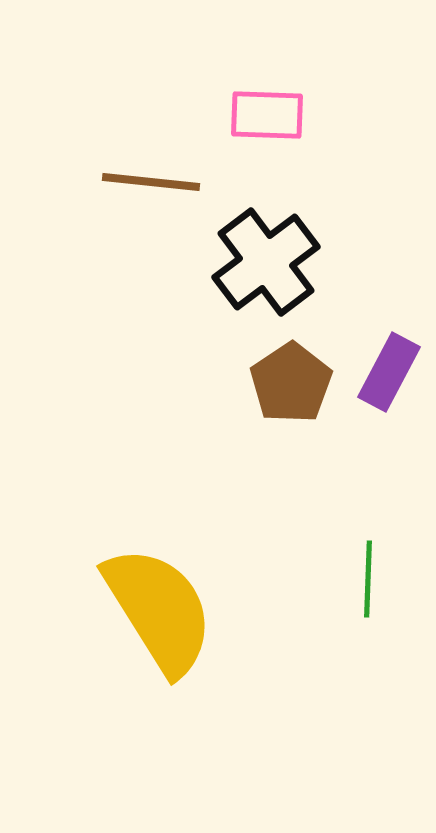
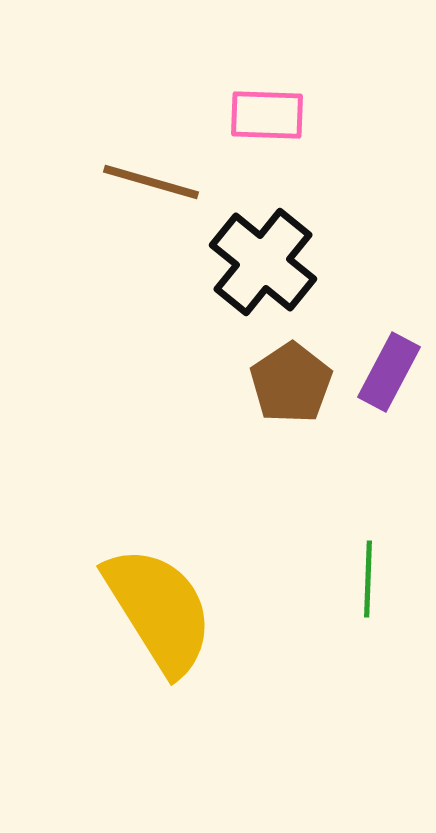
brown line: rotated 10 degrees clockwise
black cross: moved 3 px left; rotated 14 degrees counterclockwise
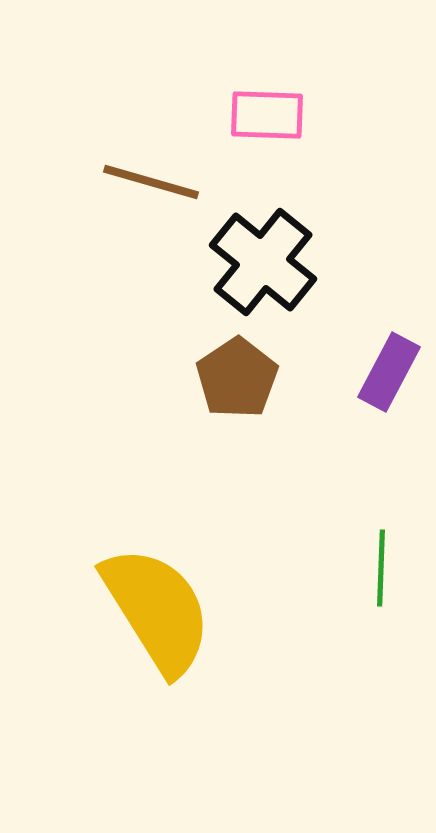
brown pentagon: moved 54 px left, 5 px up
green line: moved 13 px right, 11 px up
yellow semicircle: moved 2 px left
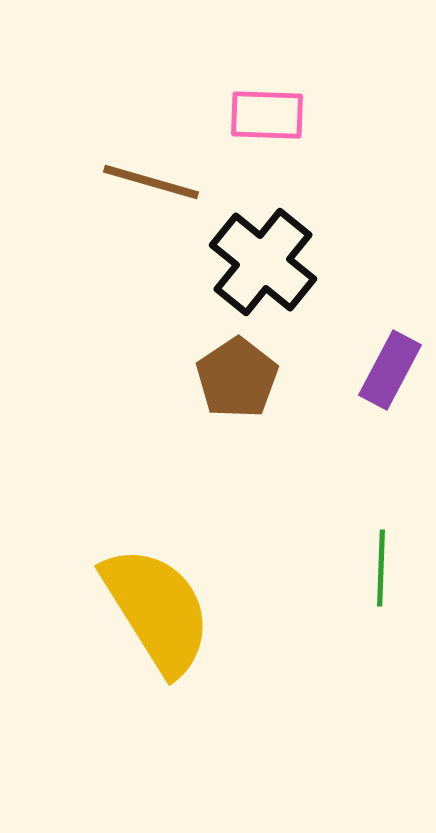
purple rectangle: moved 1 px right, 2 px up
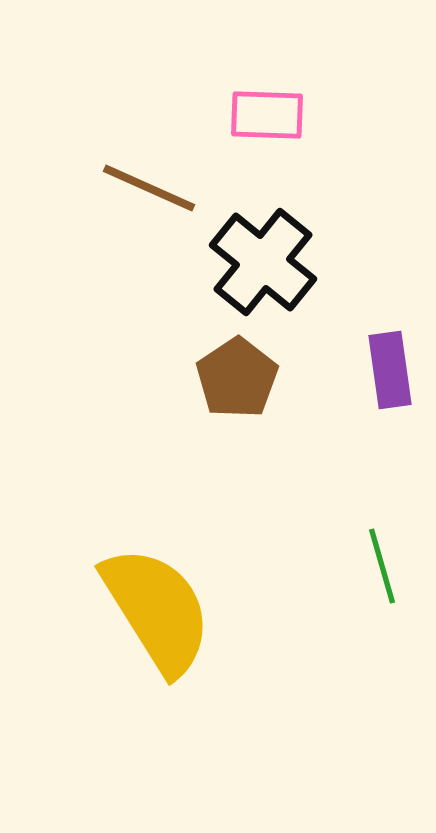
brown line: moved 2 px left, 6 px down; rotated 8 degrees clockwise
purple rectangle: rotated 36 degrees counterclockwise
green line: moved 1 px right, 2 px up; rotated 18 degrees counterclockwise
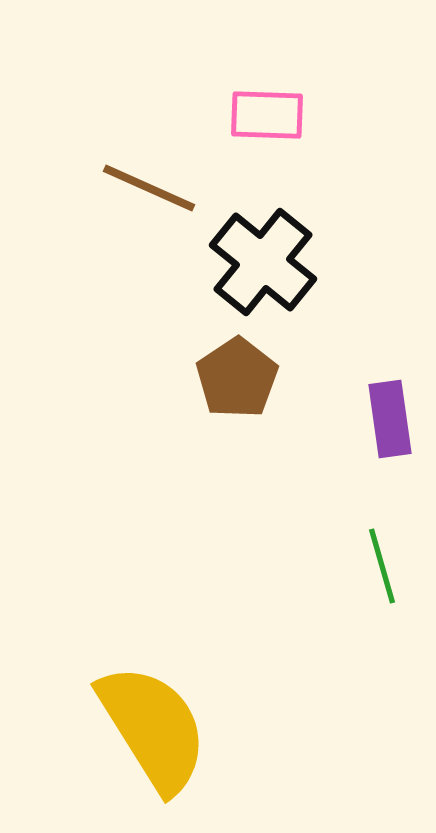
purple rectangle: moved 49 px down
yellow semicircle: moved 4 px left, 118 px down
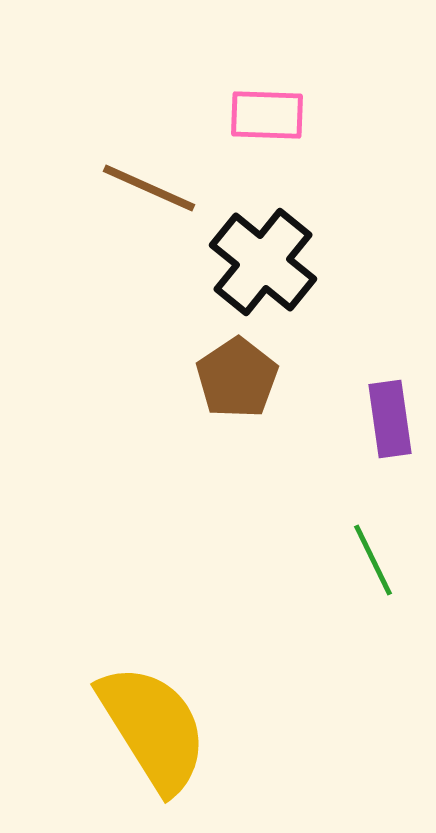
green line: moved 9 px left, 6 px up; rotated 10 degrees counterclockwise
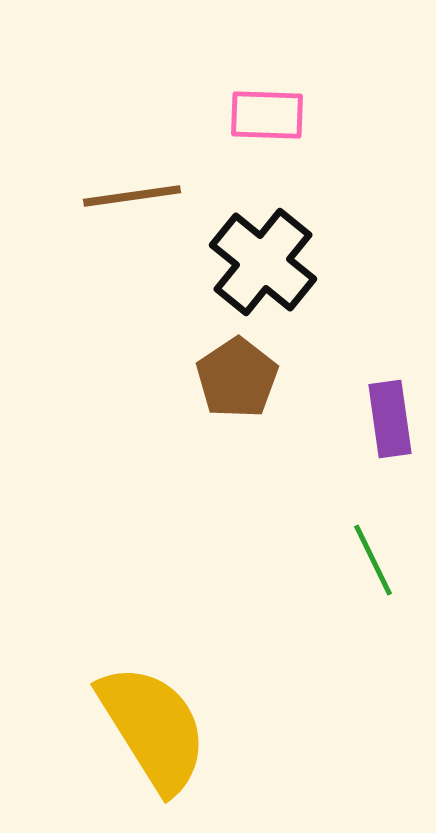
brown line: moved 17 px left, 8 px down; rotated 32 degrees counterclockwise
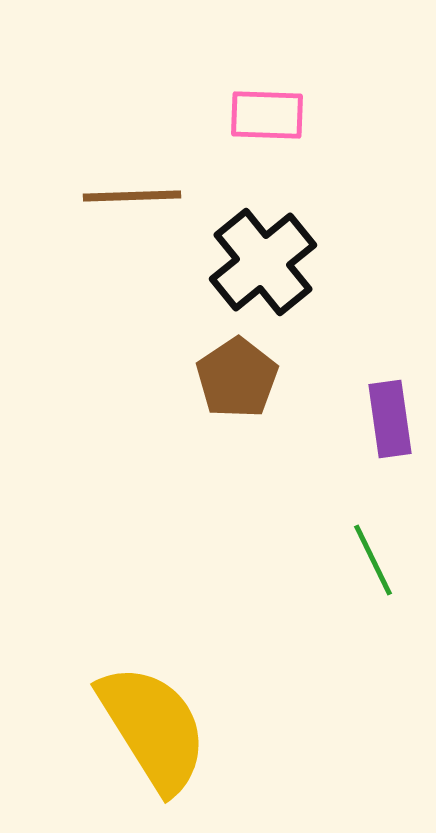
brown line: rotated 6 degrees clockwise
black cross: rotated 12 degrees clockwise
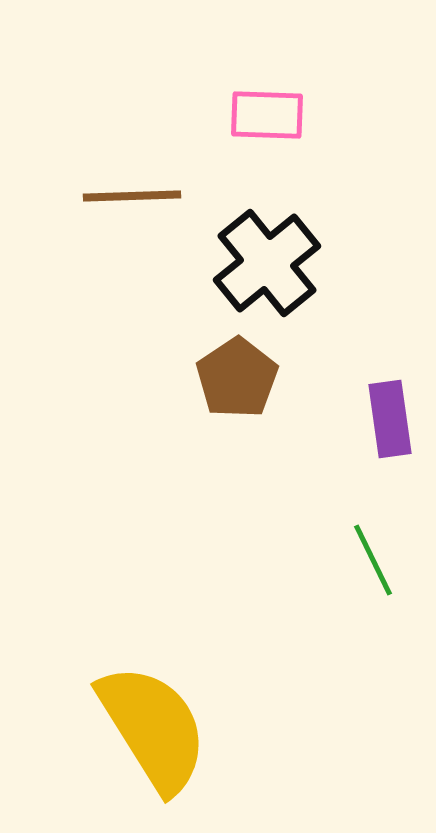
black cross: moved 4 px right, 1 px down
